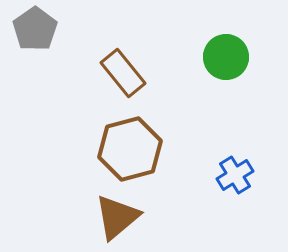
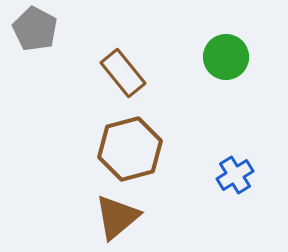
gray pentagon: rotated 9 degrees counterclockwise
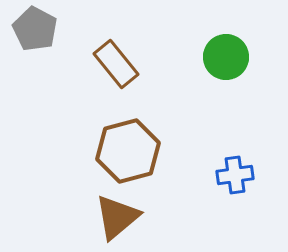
brown rectangle: moved 7 px left, 9 px up
brown hexagon: moved 2 px left, 2 px down
blue cross: rotated 24 degrees clockwise
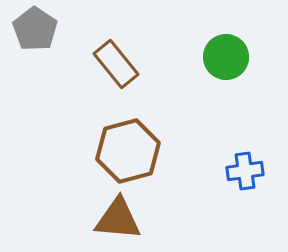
gray pentagon: rotated 6 degrees clockwise
blue cross: moved 10 px right, 4 px up
brown triangle: moved 1 px right, 2 px down; rotated 45 degrees clockwise
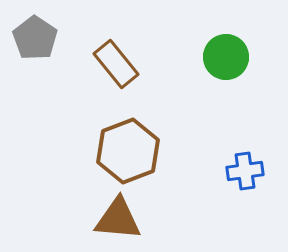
gray pentagon: moved 9 px down
brown hexagon: rotated 6 degrees counterclockwise
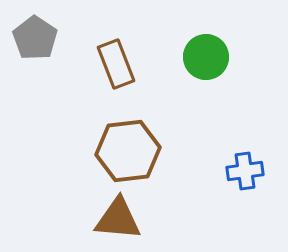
green circle: moved 20 px left
brown rectangle: rotated 18 degrees clockwise
brown hexagon: rotated 14 degrees clockwise
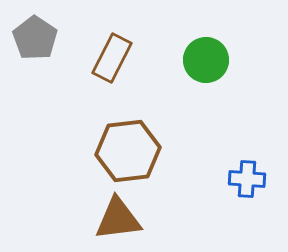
green circle: moved 3 px down
brown rectangle: moved 4 px left, 6 px up; rotated 48 degrees clockwise
blue cross: moved 2 px right, 8 px down; rotated 12 degrees clockwise
brown triangle: rotated 12 degrees counterclockwise
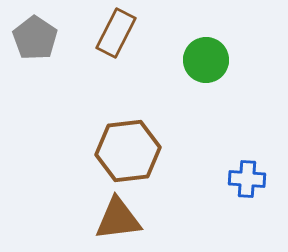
brown rectangle: moved 4 px right, 25 px up
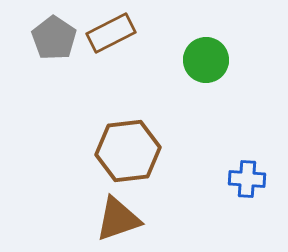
brown rectangle: moved 5 px left; rotated 36 degrees clockwise
gray pentagon: moved 19 px right
brown triangle: rotated 12 degrees counterclockwise
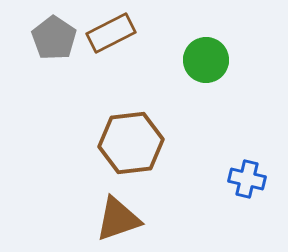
brown hexagon: moved 3 px right, 8 px up
blue cross: rotated 9 degrees clockwise
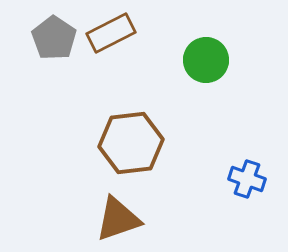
blue cross: rotated 6 degrees clockwise
